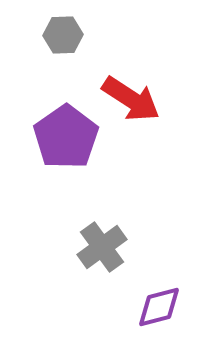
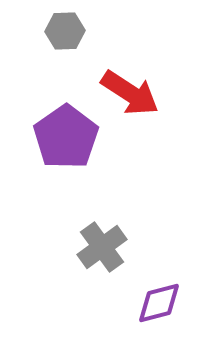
gray hexagon: moved 2 px right, 4 px up
red arrow: moved 1 px left, 6 px up
purple diamond: moved 4 px up
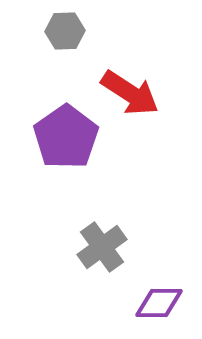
purple diamond: rotated 15 degrees clockwise
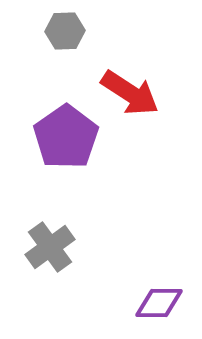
gray cross: moved 52 px left
